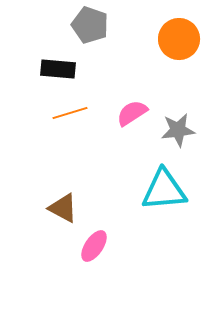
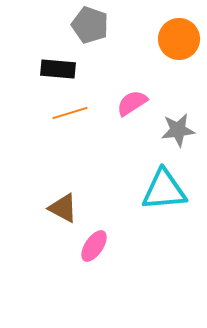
pink semicircle: moved 10 px up
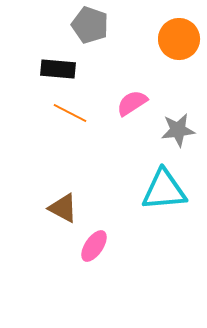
orange line: rotated 44 degrees clockwise
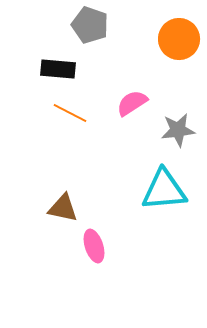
brown triangle: rotated 16 degrees counterclockwise
pink ellipse: rotated 52 degrees counterclockwise
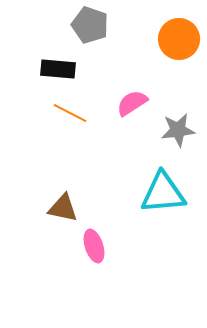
cyan triangle: moved 1 px left, 3 px down
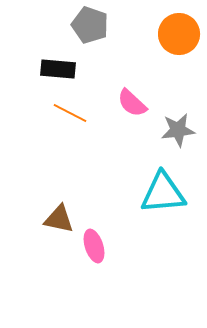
orange circle: moved 5 px up
pink semicircle: rotated 104 degrees counterclockwise
brown triangle: moved 4 px left, 11 px down
